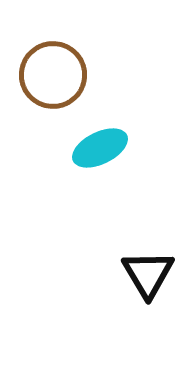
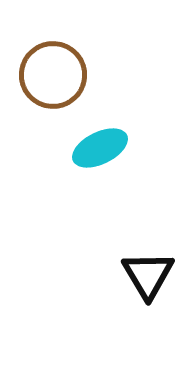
black triangle: moved 1 px down
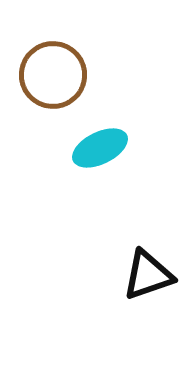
black triangle: rotated 42 degrees clockwise
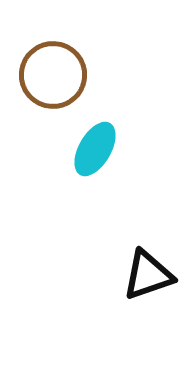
cyan ellipse: moved 5 px left, 1 px down; rotated 34 degrees counterclockwise
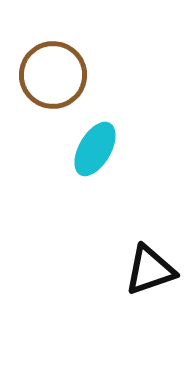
black triangle: moved 2 px right, 5 px up
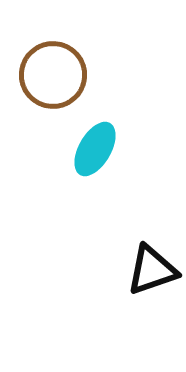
black triangle: moved 2 px right
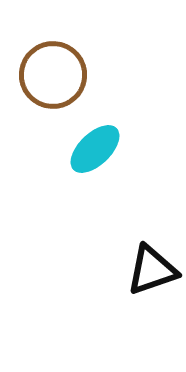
cyan ellipse: rotated 16 degrees clockwise
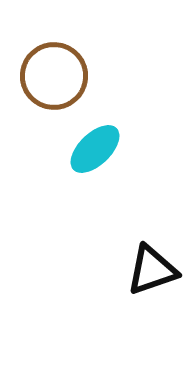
brown circle: moved 1 px right, 1 px down
